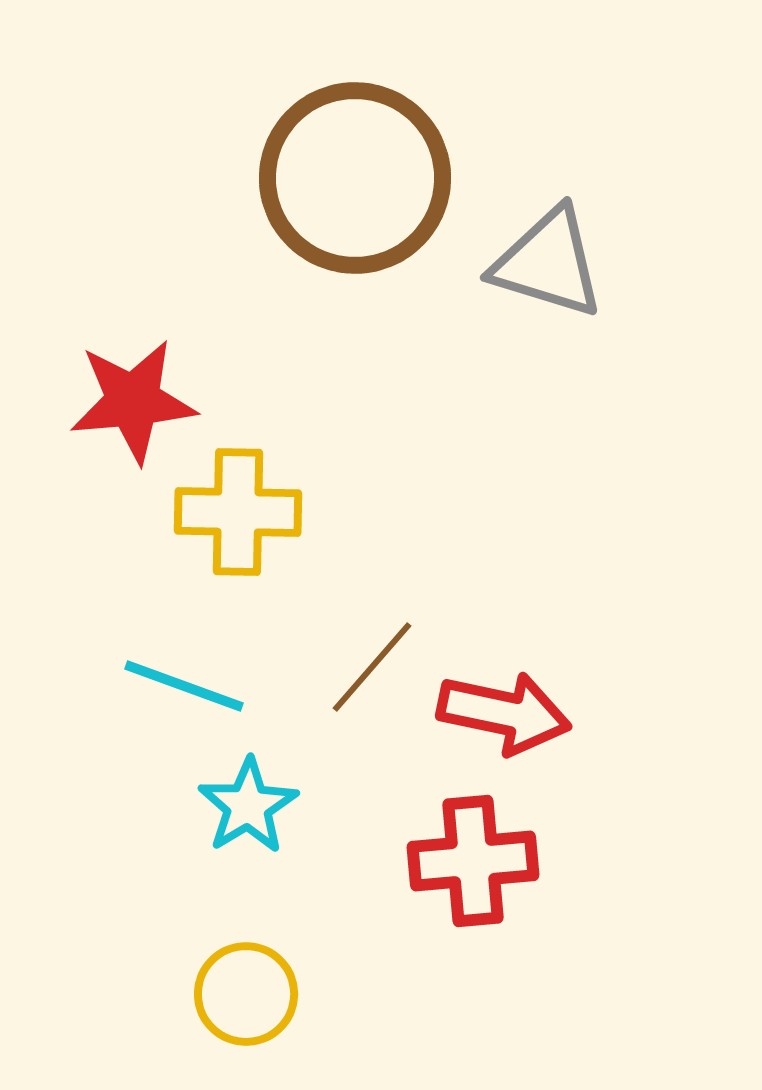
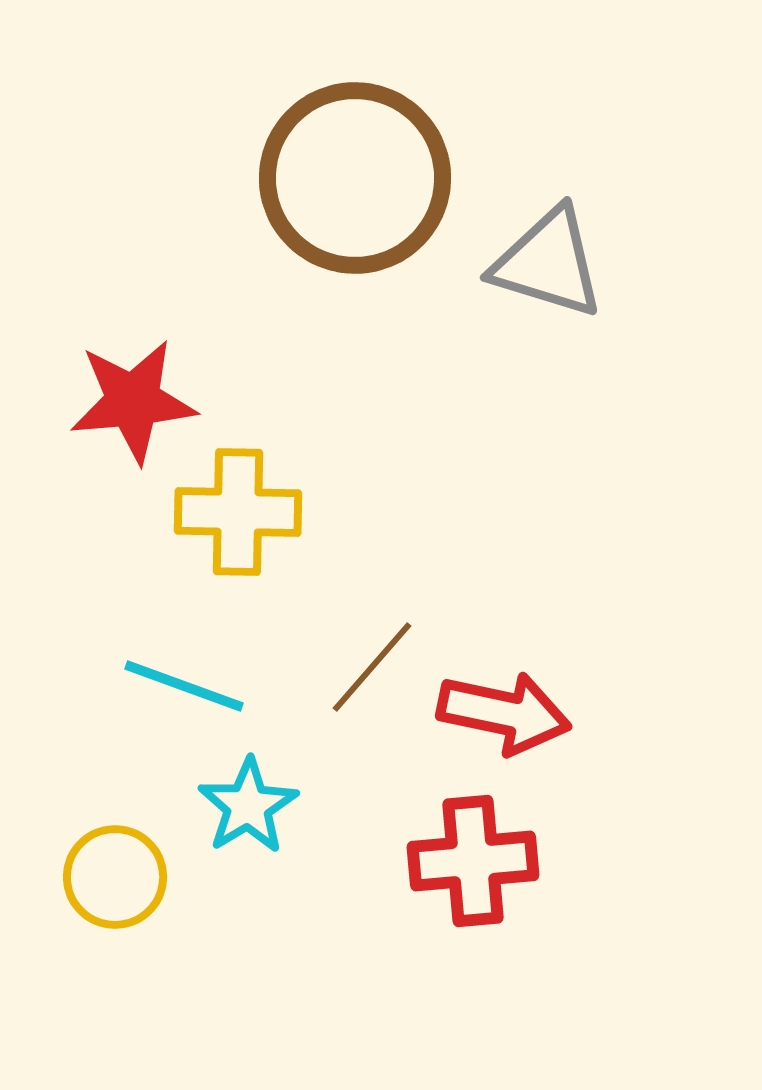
yellow circle: moved 131 px left, 117 px up
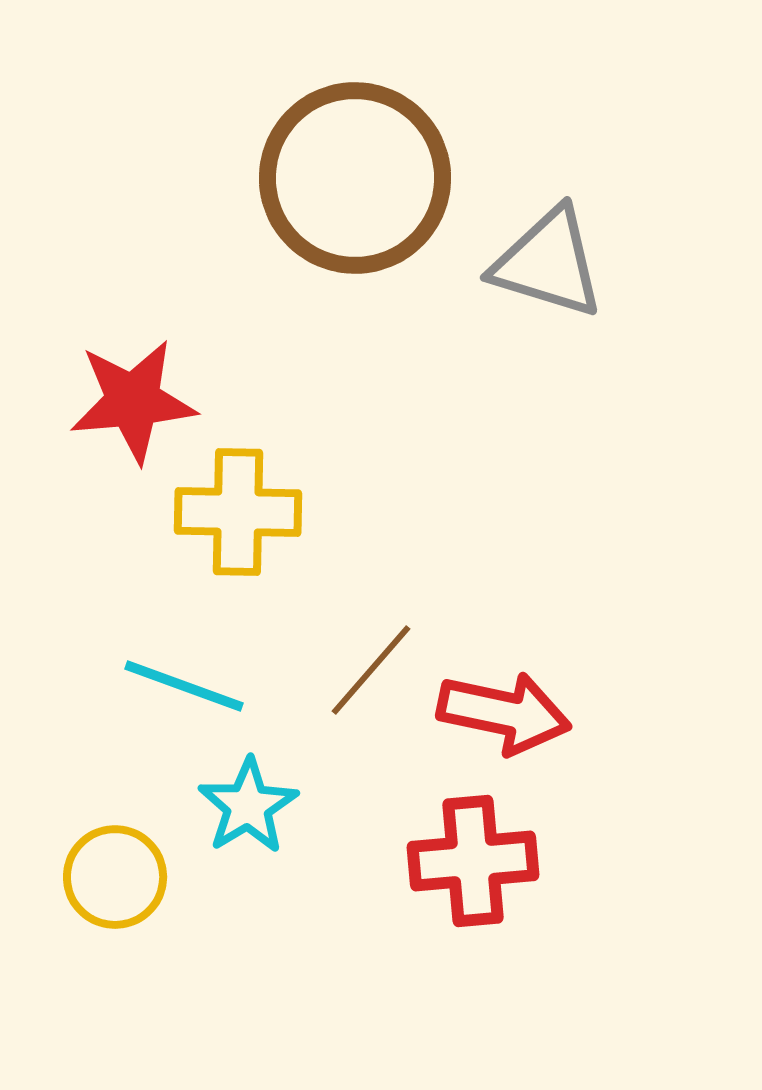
brown line: moved 1 px left, 3 px down
